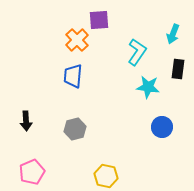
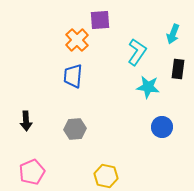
purple square: moved 1 px right
gray hexagon: rotated 10 degrees clockwise
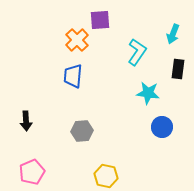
cyan star: moved 6 px down
gray hexagon: moved 7 px right, 2 px down
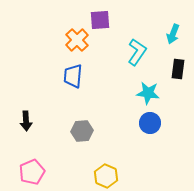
blue circle: moved 12 px left, 4 px up
yellow hexagon: rotated 10 degrees clockwise
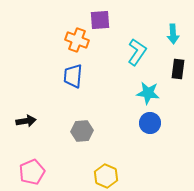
cyan arrow: rotated 24 degrees counterclockwise
orange cross: rotated 25 degrees counterclockwise
black arrow: rotated 96 degrees counterclockwise
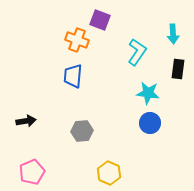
purple square: rotated 25 degrees clockwise
yellow hexagon: moved 3 px right, 3 px up
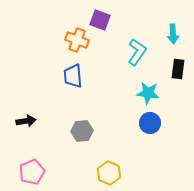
blue trapezoid: rotated 10 degrees counterclockwise
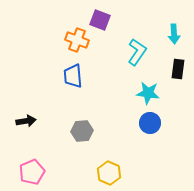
cyan arrow: moved 1 px right
